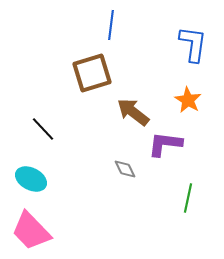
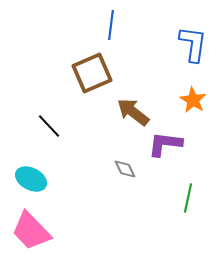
brown square: rotated 6 degrees counterclockwise
orange star: moved 5 px right
black line: moved 6 px right, 3 px up
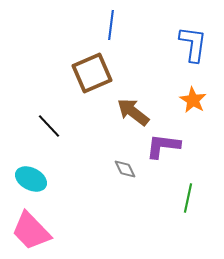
purple L-shape: moved 2 px left, 2 px down
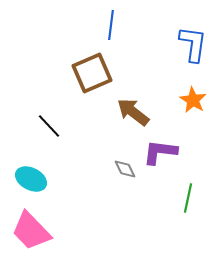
purple L-shape: moved 3 px left, 6 px down
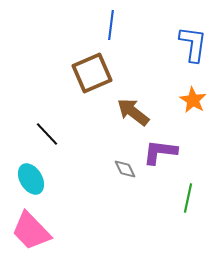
black line: moved 2 px left, 8 px down
cyan ellipse: rotated 32 degrees clockwise
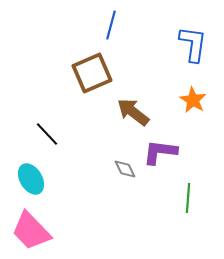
blue line: rotated 8 degrees clockwise
green line: rotated 8 degrees counterclockwise
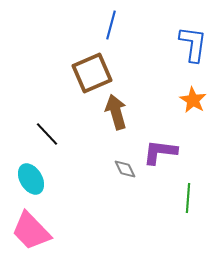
brown arrow: moved 17 px left; rotated 36 degrees clockwise
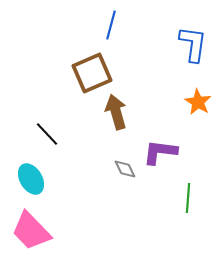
orange star: moved 5 px right, 2 px down
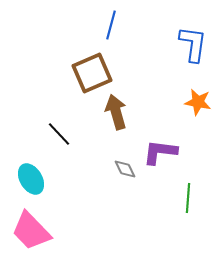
orange star: rotated 20 degrees counterclockwise
black line: moved 12 px right
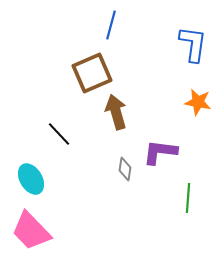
gray diamond: rotated 35 degrees clockwise
